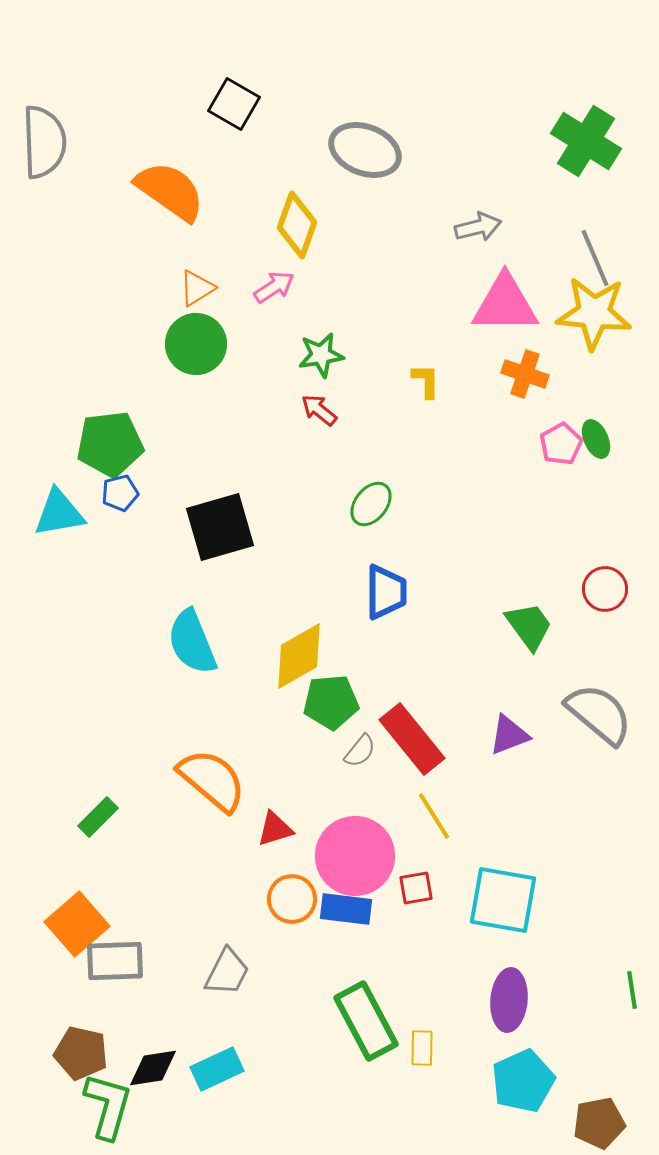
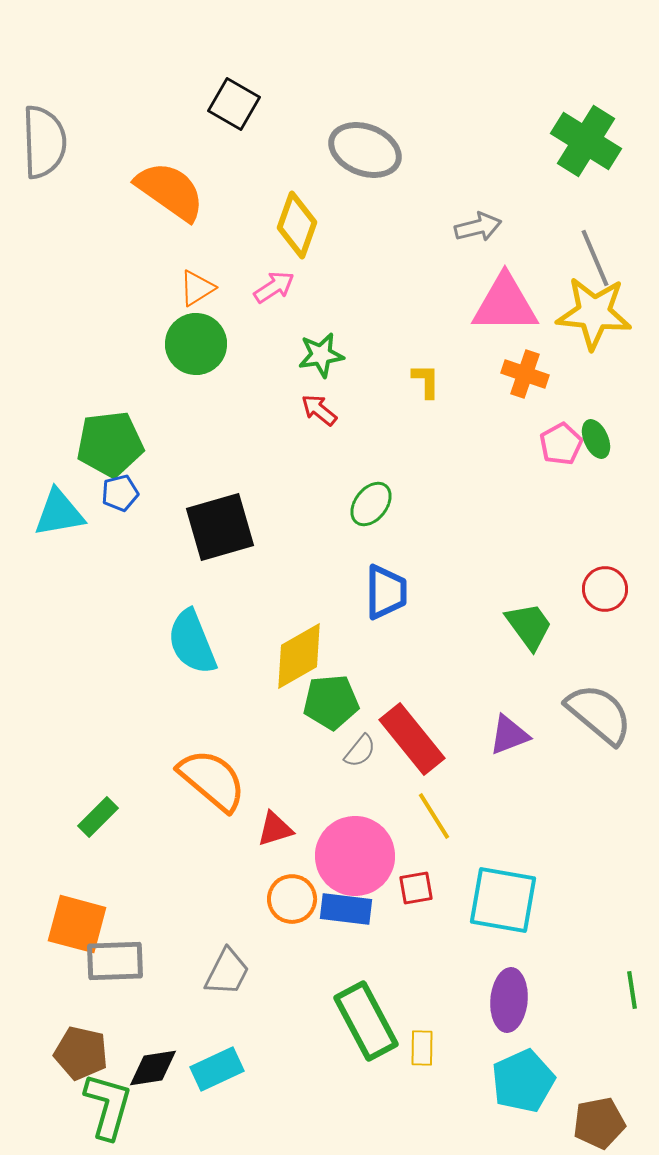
orange square at (77, 924): rotated 34 degrees counterclockwise
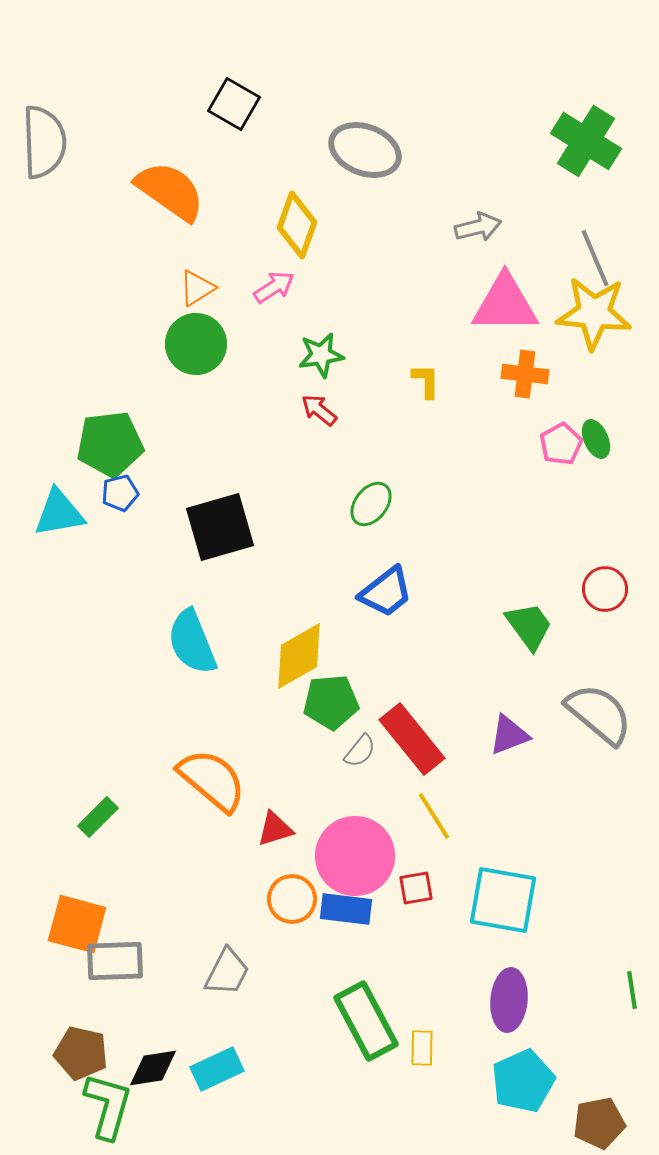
orange cross at (525, 374): rotated 12 degrees counterclockwise
blue trapezoid at (386, 592): rotated 52 degrees clockwise
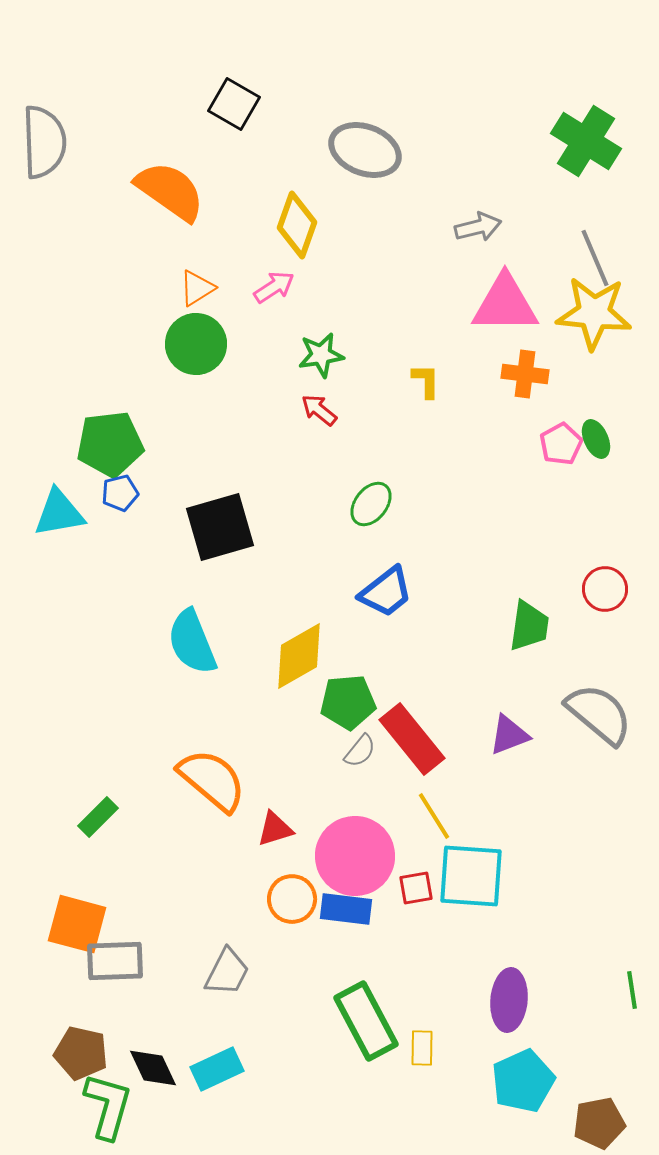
green trapezoid at (529, 626): rotated 44 degrees clockwise
green pentagon at (331, 702): moved 17 px right
cyan square at (503, 900): moved 32 px left, 24 px up; rotated 6 degrees counterclockwise
black diamond at (153, 1068): rotated 74 degrees clockwise
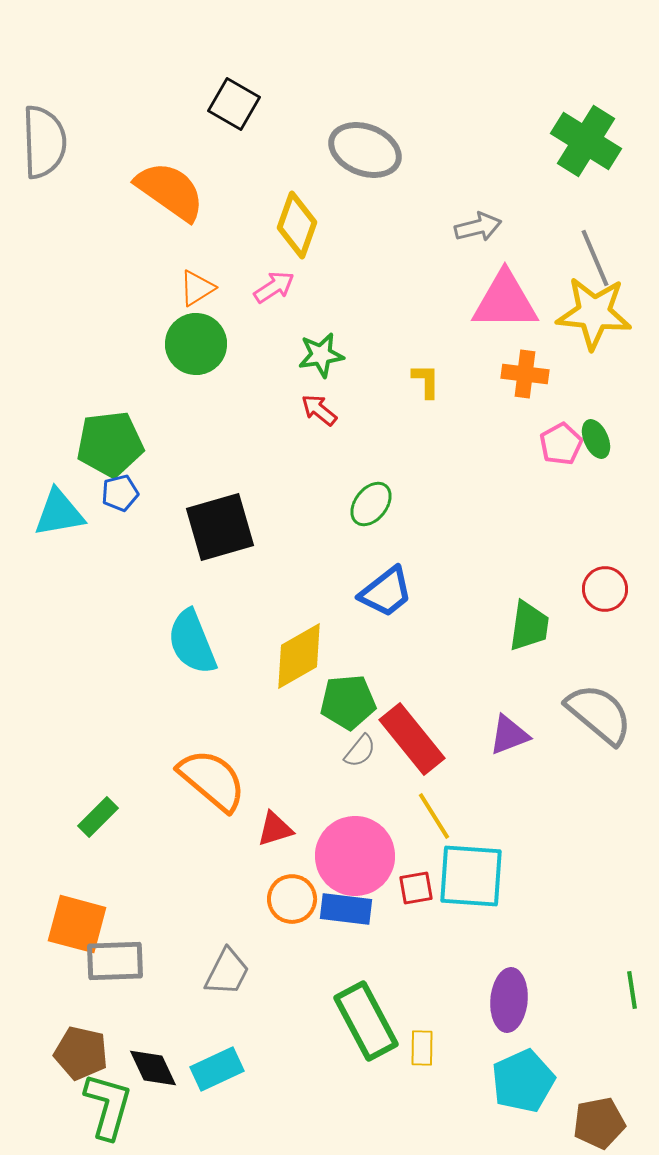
pink triangle at (505, 304): moved 3 px up
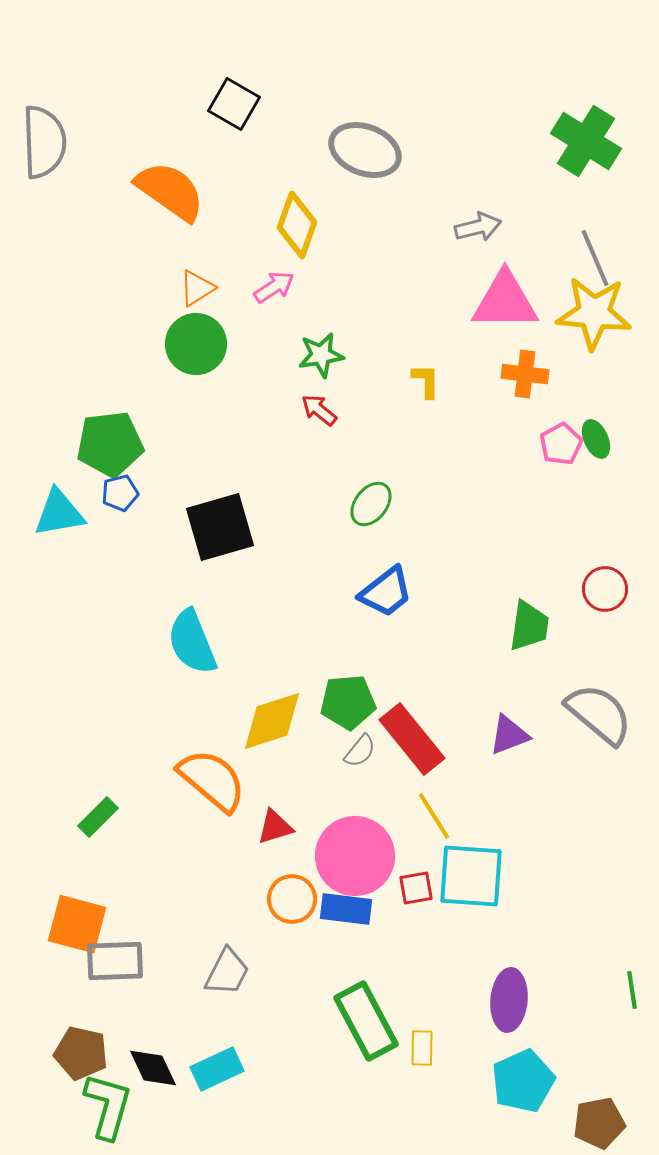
yellow diamond at (299, 656): moved 27 px left, 65 px down; rotated 12 degrees clockwise
red triangle at (275, 829): moved 2 px up
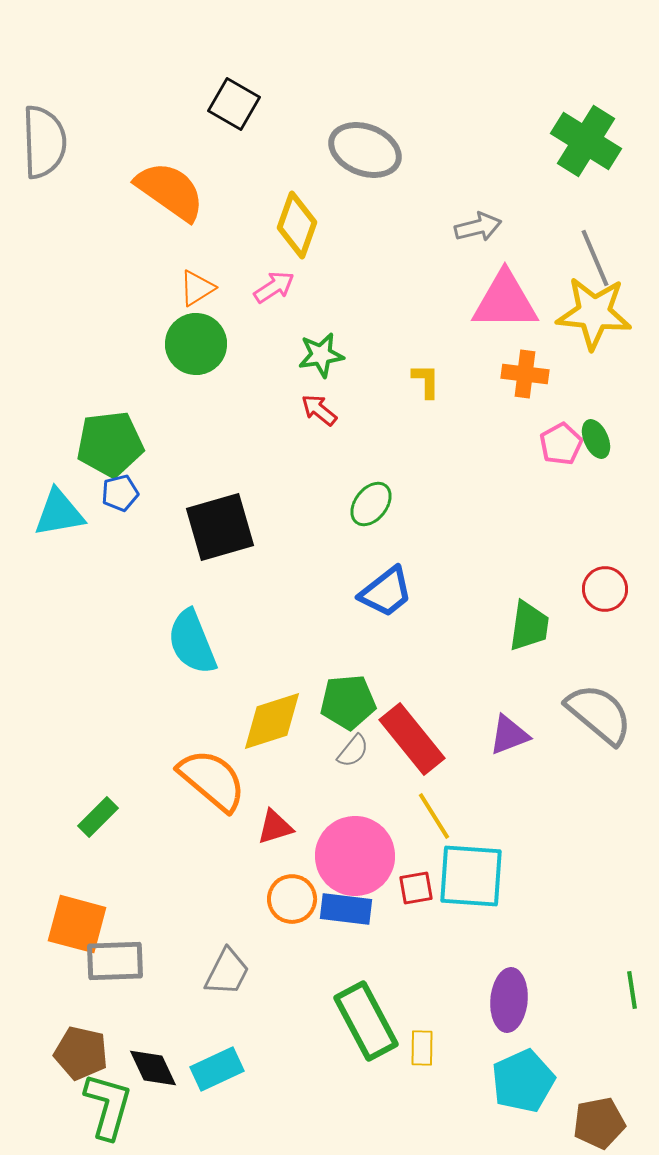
gray semicircle at (360, 751): moved 7 px left
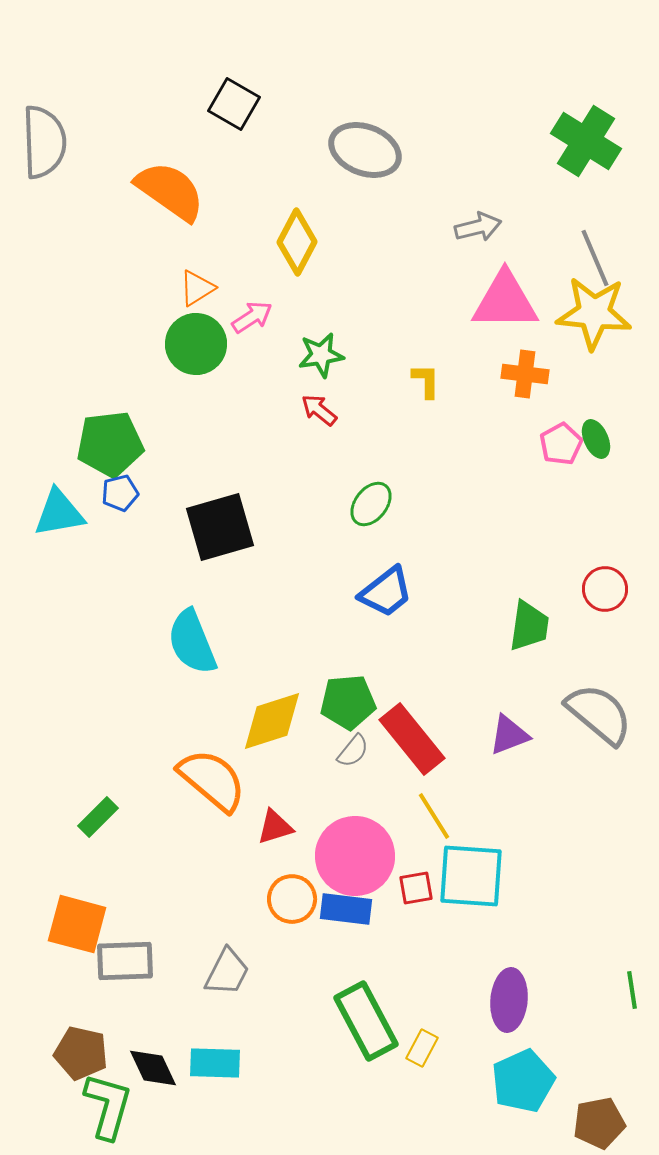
yellow diamond at (297, 225): moved 17 px down; rotated 8 degrees clockwise
pink arrow at (274, 287): moved 22 px left, 30 px down
gray rectangle at (115, 961): moved 10 px right
yellow rectangle at (422, 1048): rotated 27 degrees clockwise
cyan rectangle at (217, 1069): moved 2 px left, 6 px up; rotated 27 degrees clockwise
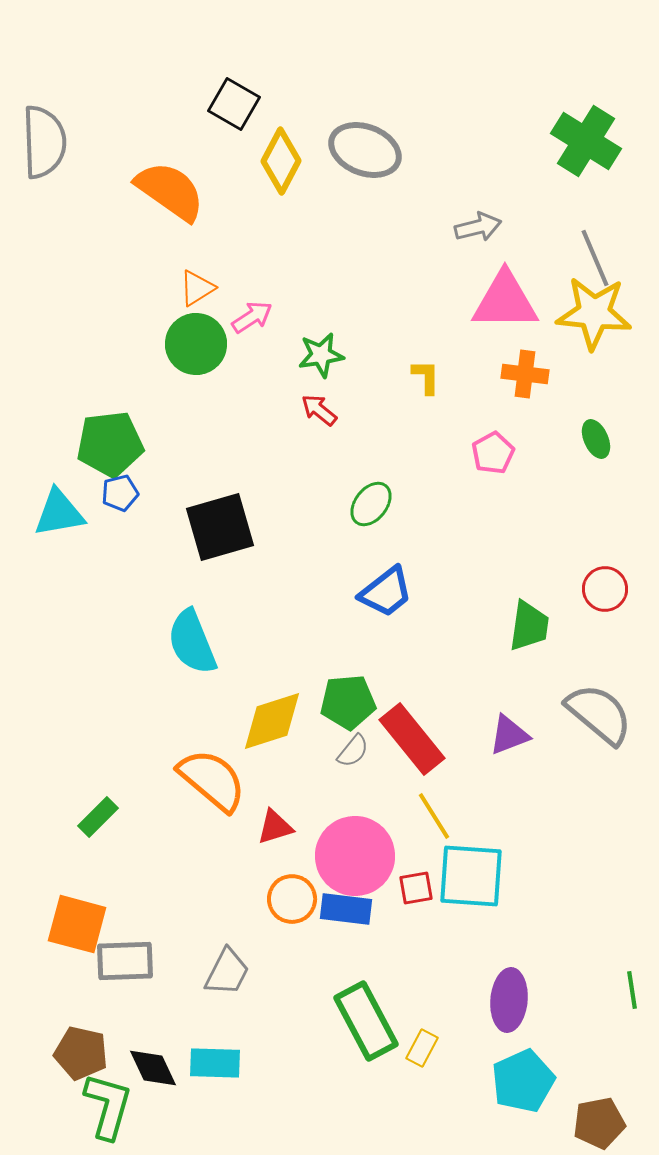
yellow diamond at (297, 242): moved 16 px left, 81 px up
yellow L-shape at (426, 381): moved 4 px up
pink pentagon at (561, 444): moved 68 px left, 9 px down
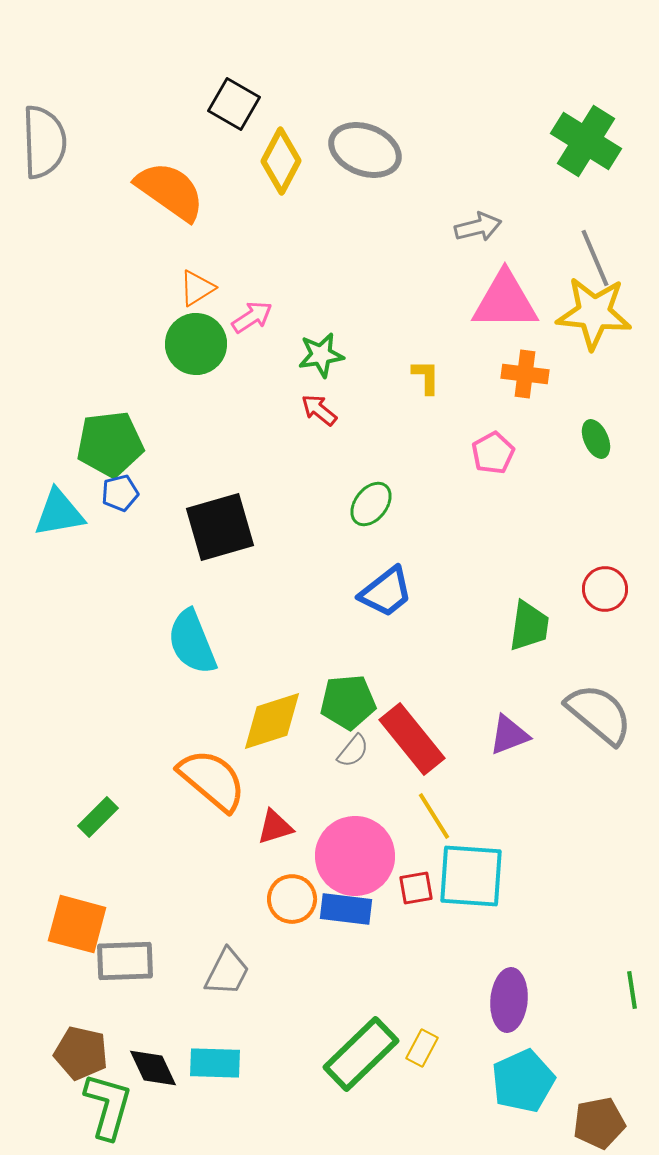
green rectangle at (366, 1021): moved 5 px left, 33 px down; rotated 74 degrees clockwise
